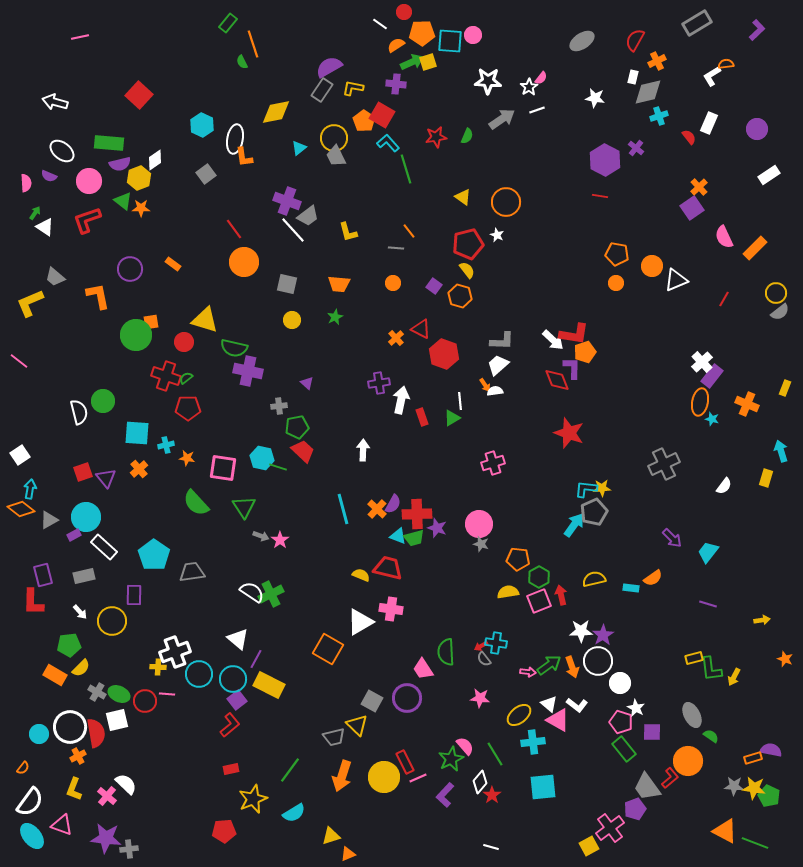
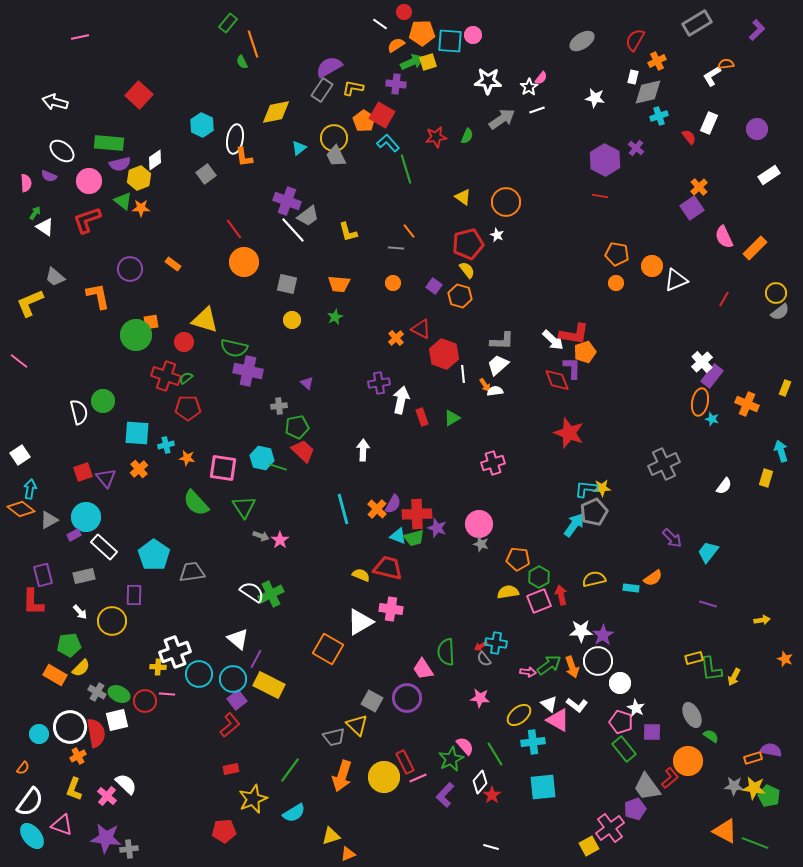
white line at (460, 401): moved 3 px right, 27 px up
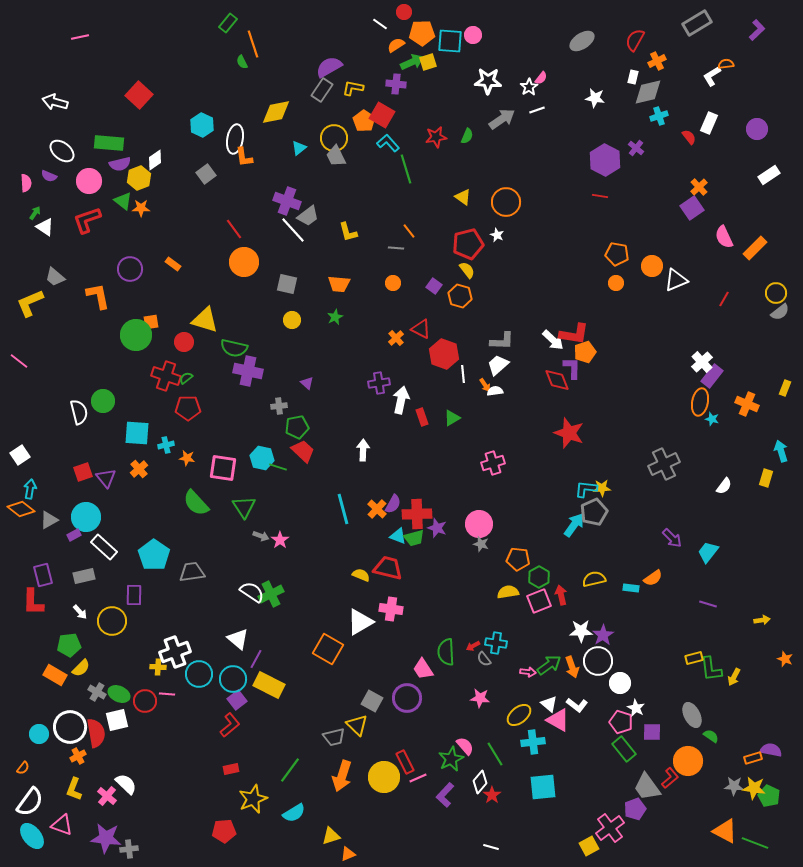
red arrow at (481, 646): moved 8 px left
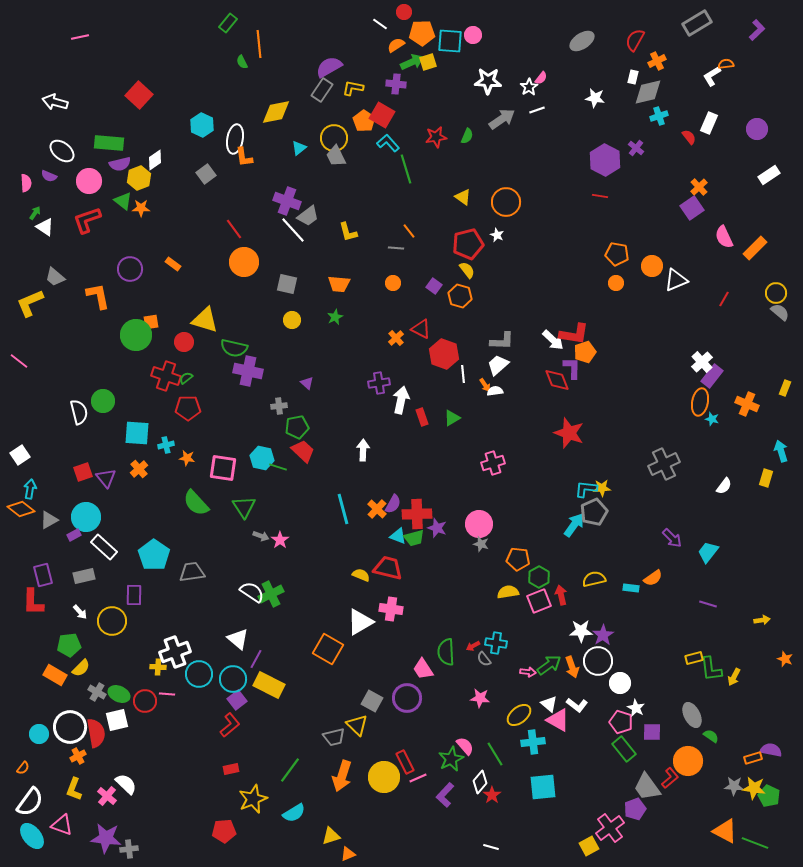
orange line at (253, 44): moved 6 px right; rotated 12 degrees clockwise
gray semicircle at (780, 312): rotated 102 degrees counterclockwise
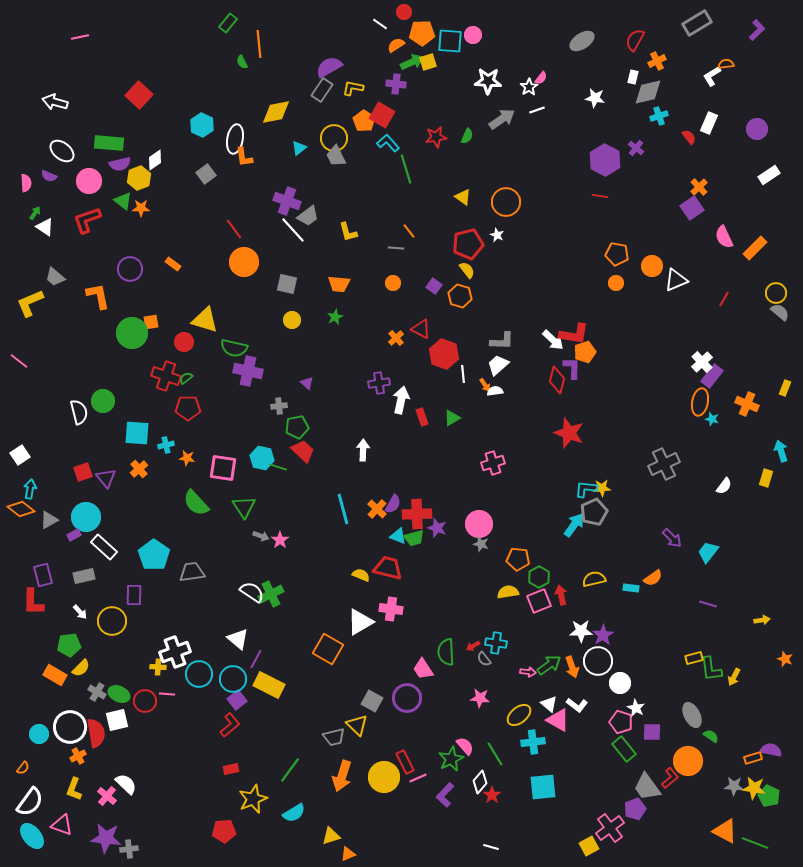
green circle at (136, 335): moved 4 px left, 2 px up
red diamond at (557, 380): rotated 36 degrees clockwise
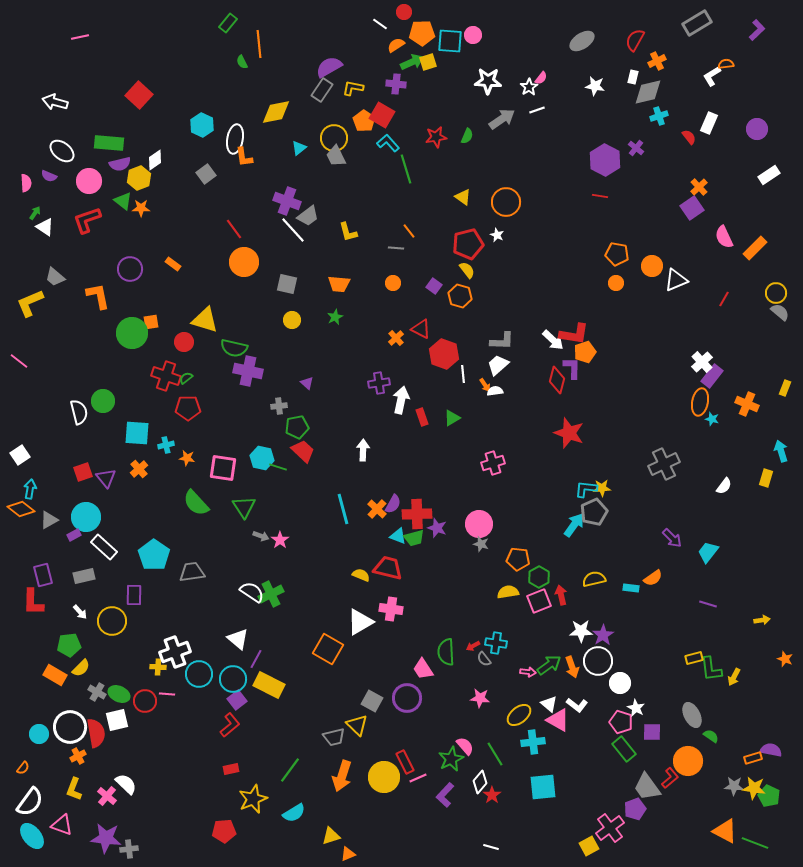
white star at (595, 98): moved 12 px up
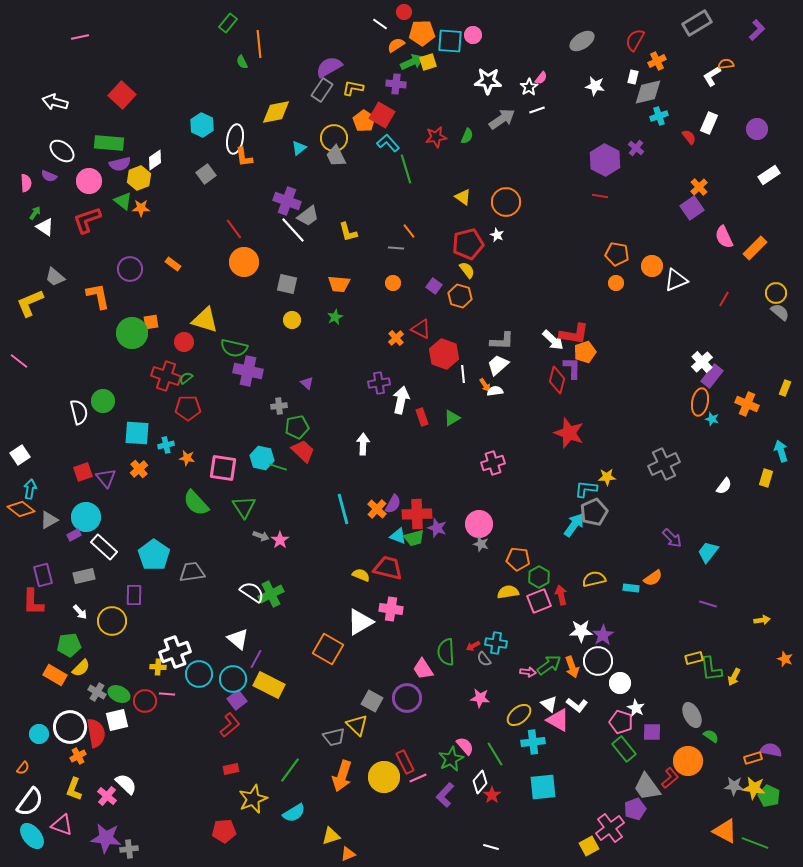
red square at (139, 95): moved 17 px left
white arrow at (363, 450): moved 6 px up
yellow star at (602, 488): moved 5 px right, 11 px up
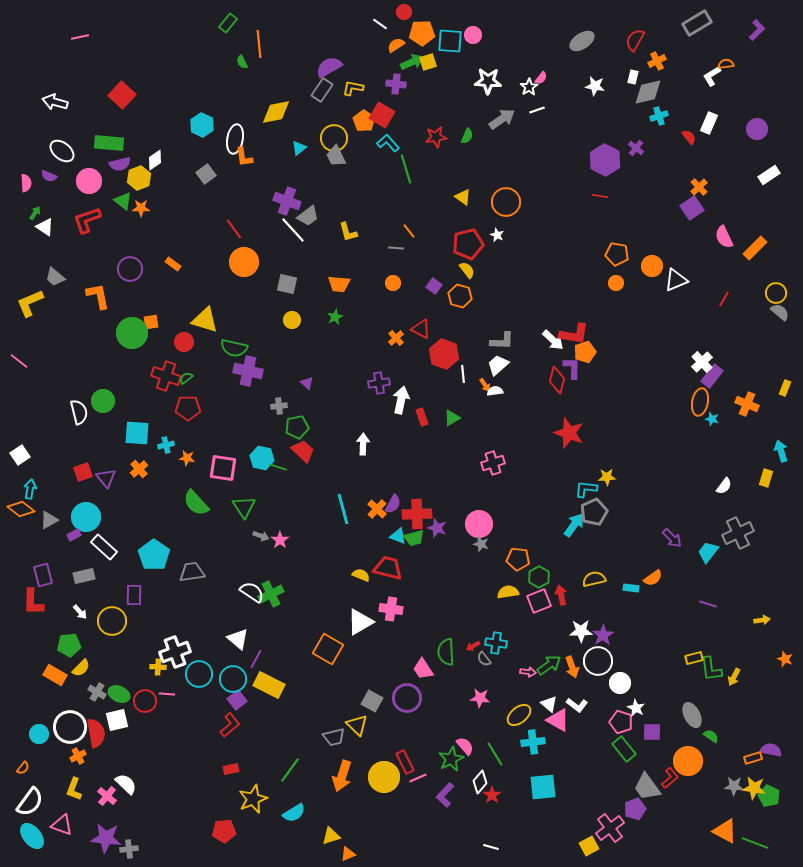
gray cross at (664, 464): moved 74 px right, 69 px down
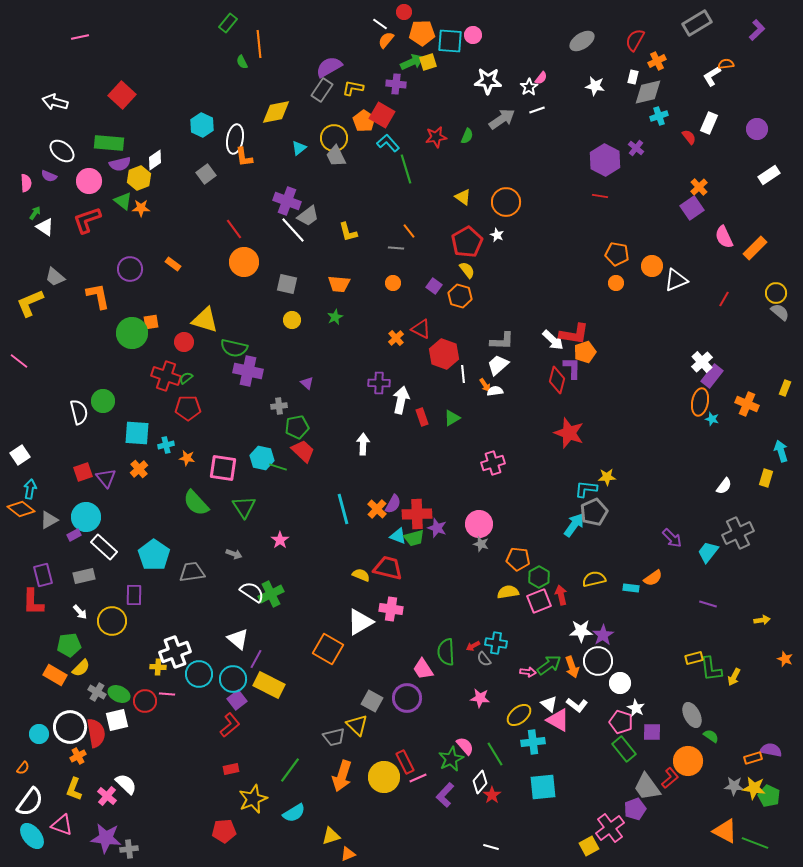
orange semicircle at (396, 45): moved 10 px left, 5 px up; rotated 18 degrees counterclockwise
red pentagon at (468, 244): moved 1 px left, 2 px up; rotated 16 degrees counterclockwise
purple cross at (379, 383): rotated 10 degrees clockwise
gray arrow at (261, 536): moved 27 px left, 18 px down
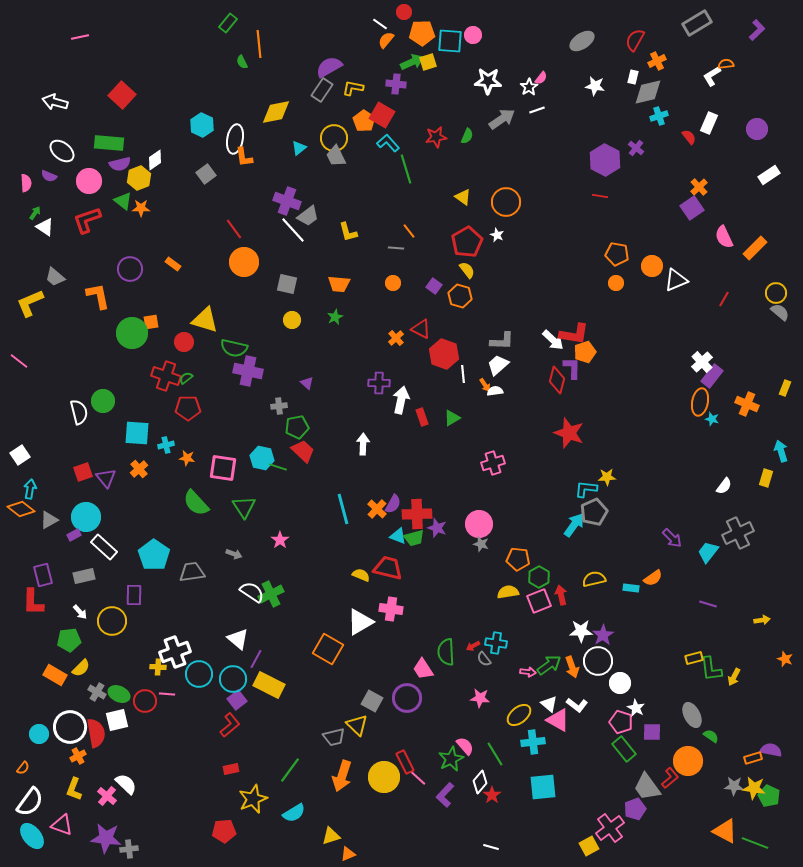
green pentagon at (69, 645): moved 5 px up
pink line at (418, 778): rotated 66 degrees clockwise
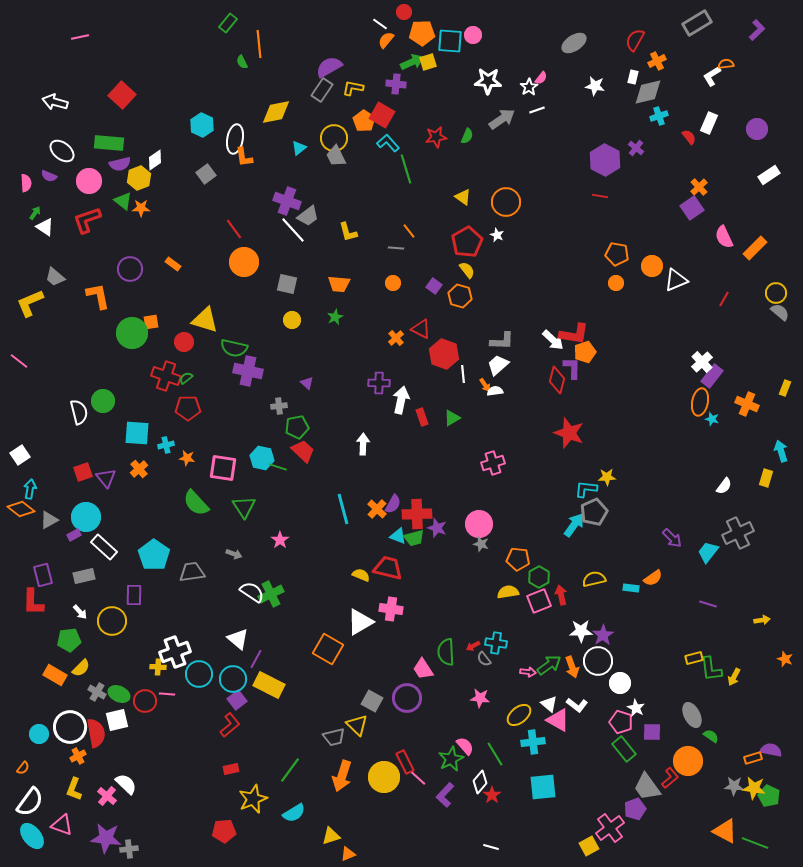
gray ellipse at (582, 41): moved 8 px left, 2 px down
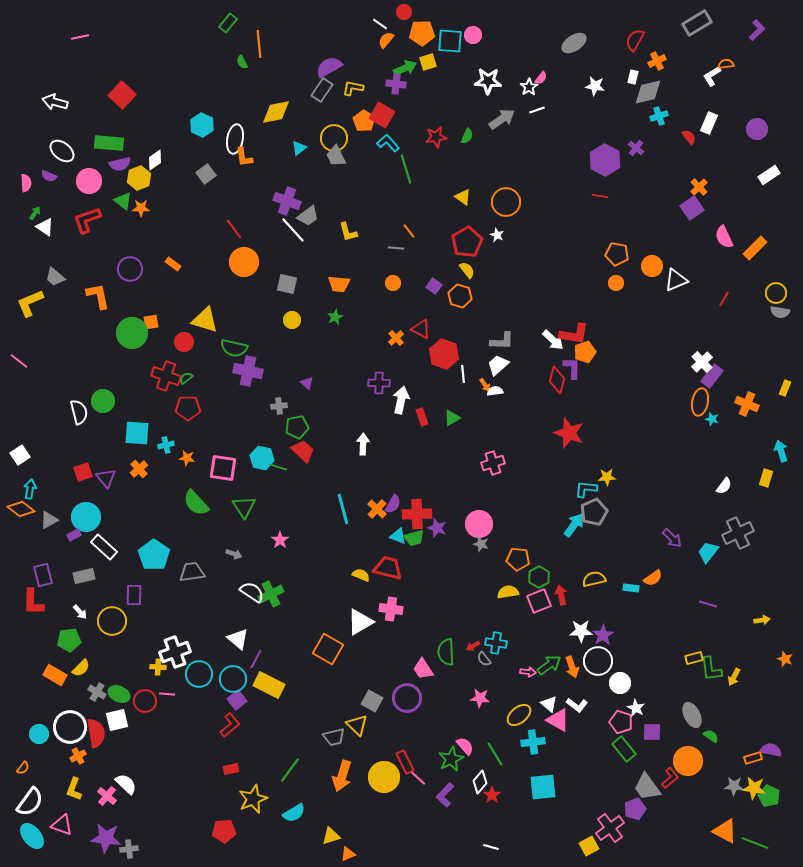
green arrow at (412, 62): moved 7 px left, 6 px down
gray semicircle at (780, 312): rotated 150 degrees clockwise
